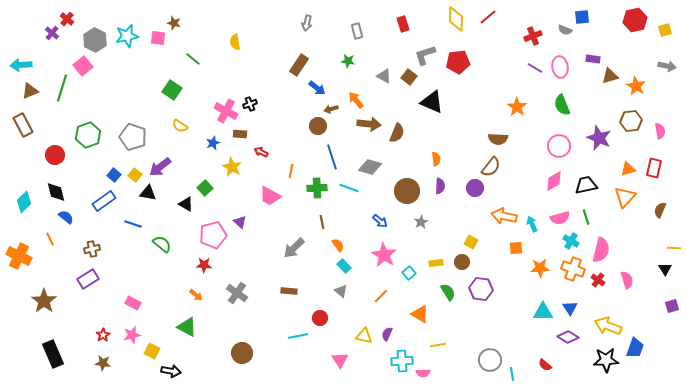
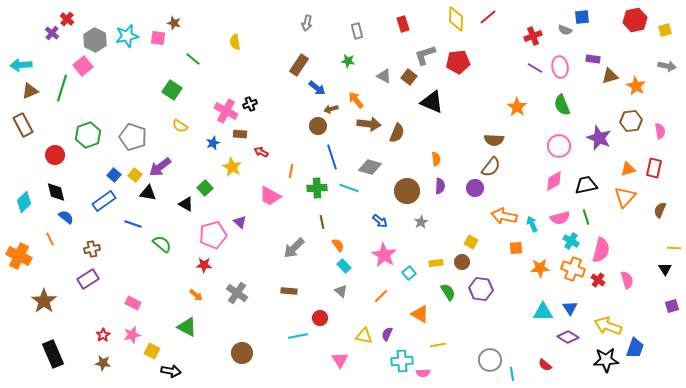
brown semicircle at (498, 139): moved 4 px left, 1 px down
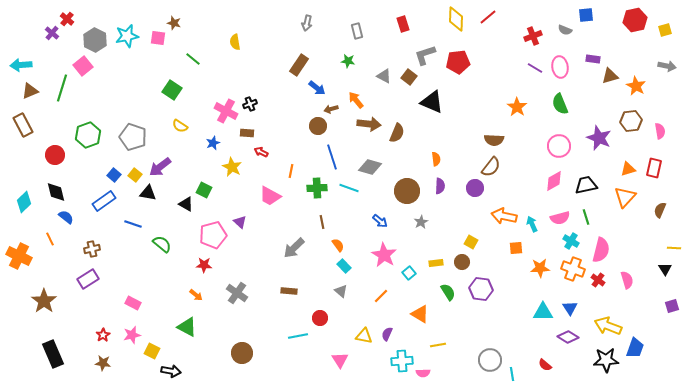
blue square at (582, 17): moved 4 px right, 2 px up
green semicircle at (562, 105): moved 2 px left, 1 px up
brown rectangle at (240, 134): moved 7 px right, 1 px up
green square at (205, 188): moved 1 px left, 2 px down; rotated 21 degrees counterclockwise
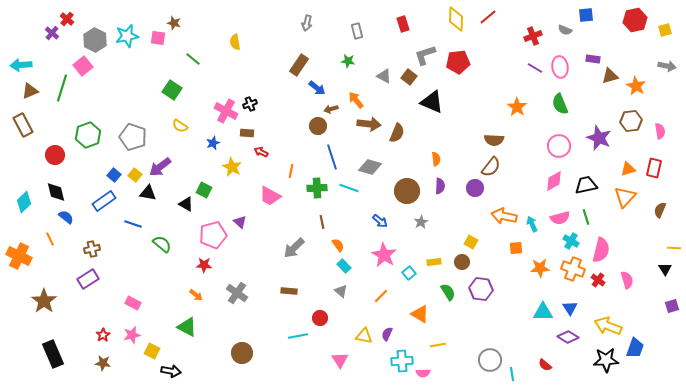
yellow rectangle at (436, 263): moved 2 px left, 1 px up
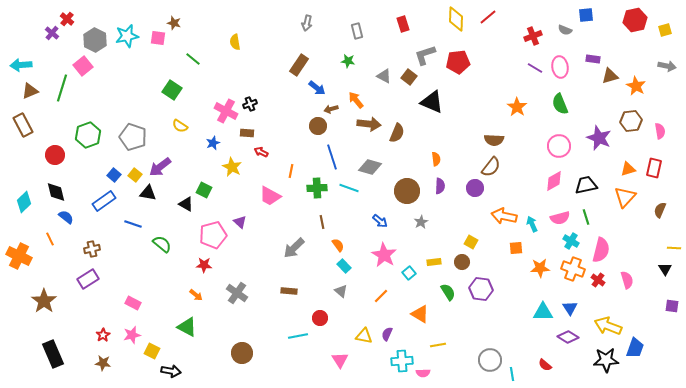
purple square at (672, 306): rotated 24 degrees clockwise
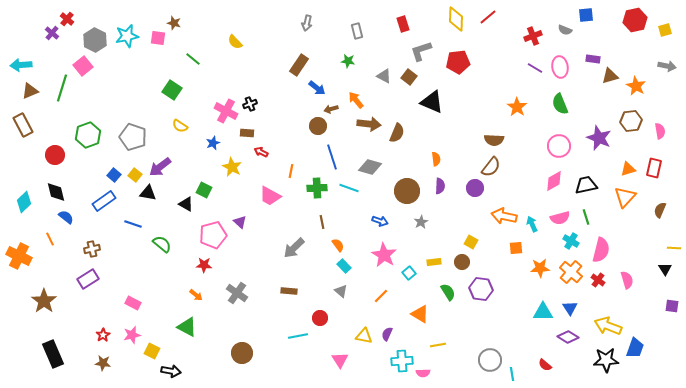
yellow semicircle at (235, 42): rotated 35 degrees counterclockwise
gray L-shape at (425, 55): moved 4 px left, 4 px up
blue arrow at (380, 221): rotated 21 degrees counterclockwise
orange cross at (573, 269): moved 2 px left, 3 px down; rotated 20 degrees clockwise
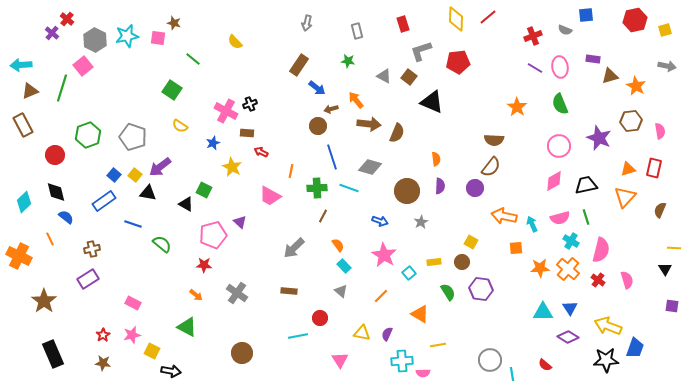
brown line at (322, 222): moved 1 px right, 6 px up; rotated 40 degrees clockwise
orange cross at (571, 272): moved 3 px left, 3 px up
yellow triangle at (364, 336): moved 2 px left, 3 px up
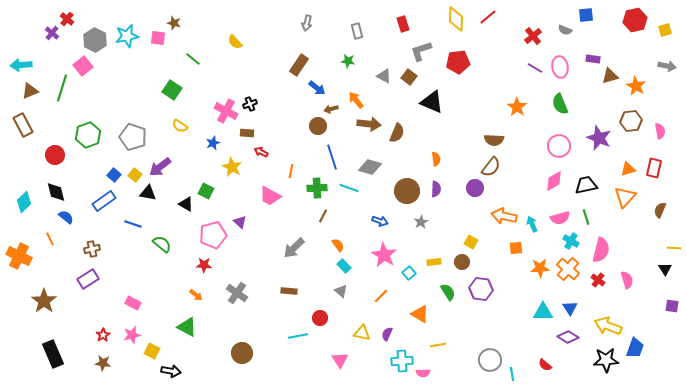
red cross at (533, 36): rotated 18 degrees counterclockwise
purple semicircle at (440, 186): moved 4 px left, 3 px down
green square at (204, 190): moved 2 px right, 1 px down
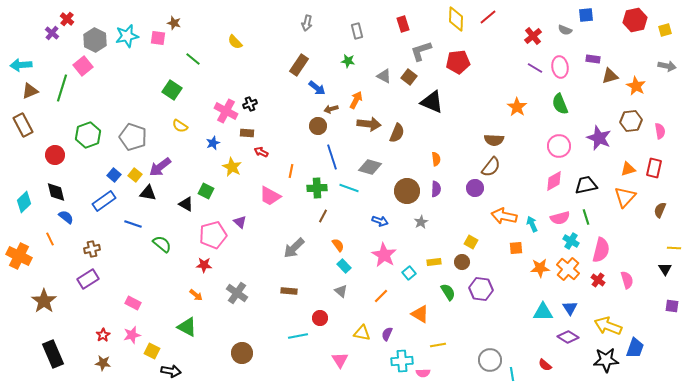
orange arrow at (356, 100): rotated 66 degrees clockwise
